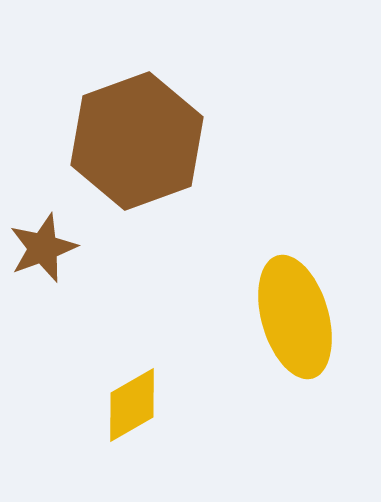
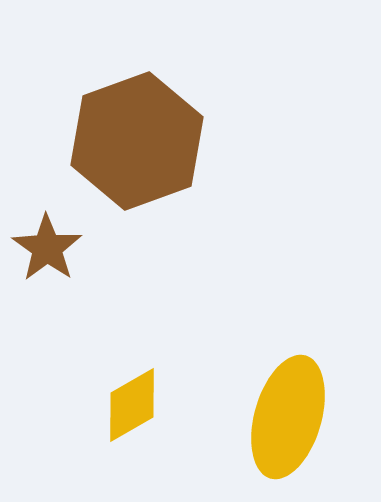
brown star: moved 4 px right; rotated 16 degrees counterclockwise
yellow ellipse: moved 7 px left, 100 px down; rotated 32 degrees clockwise
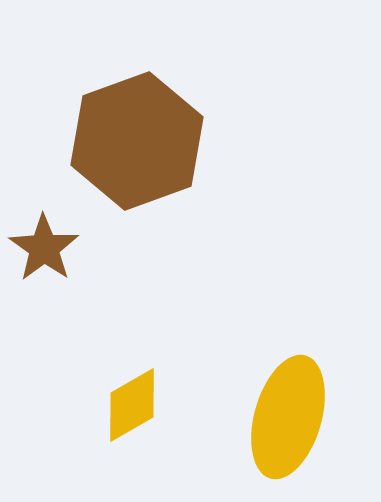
brown star: moved 3 px left
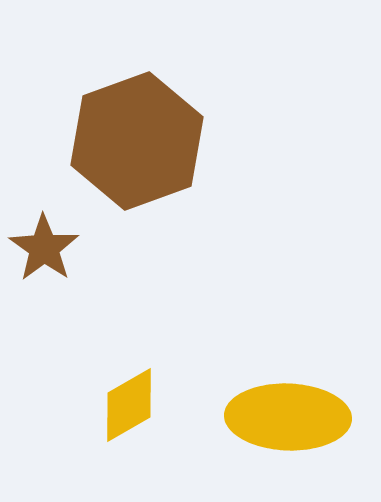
yellow diamond: moved 3 px left
yellow ellipse: rotated 76 degrees clockwise
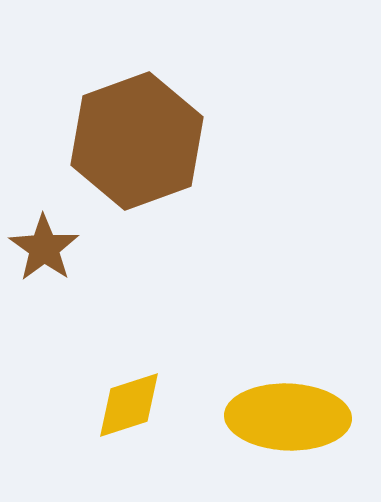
yellow diamond: rotated 12 degrees clockwise
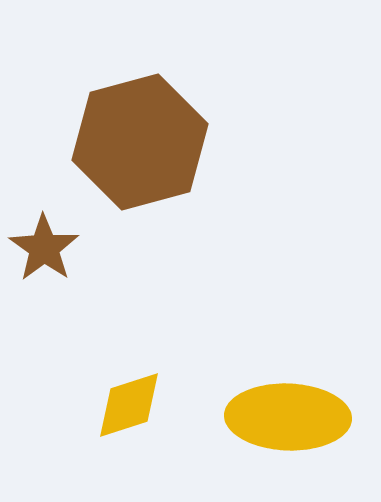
brown hexagon: moved 3 px right, 1 px down; rotated 5 degrees clockwise
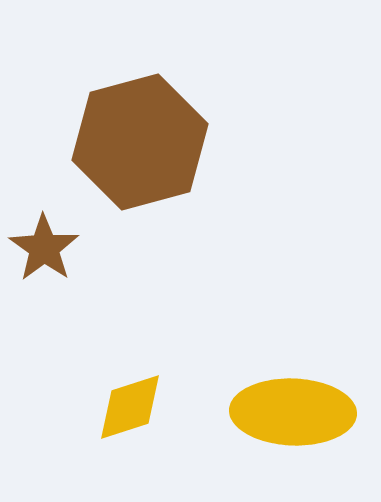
yellow diamond: moved 1 px right, 2 px down
yellow ellipse: moved 5 px right, 5 px up
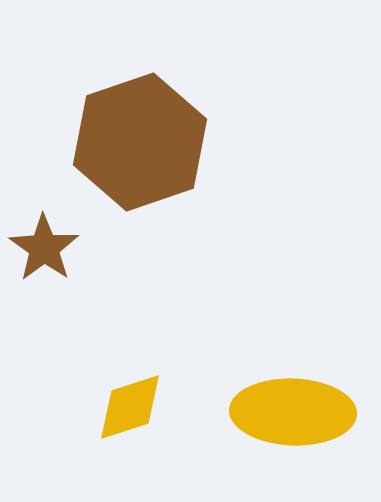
brown hexagon: rotated 4 degrees counterclockwise
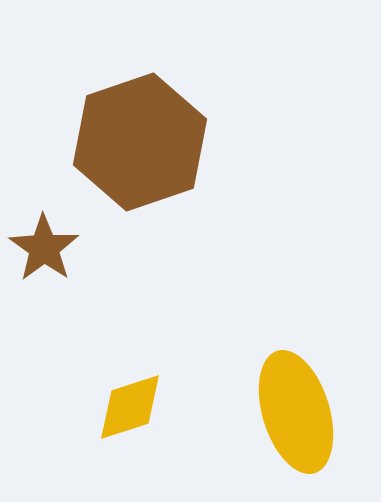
yellow ellipse: moved 3 px right; rotated 71 degrees clockwise
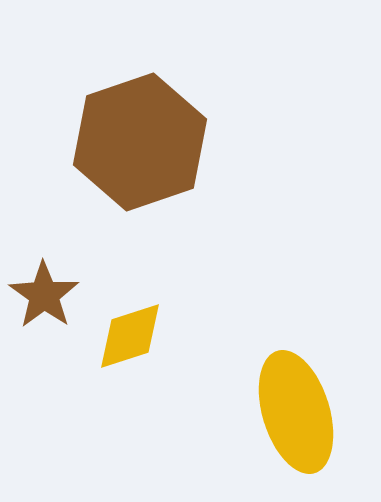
brown star: moved 47 px down
yellow diamond: moved 71 px up
